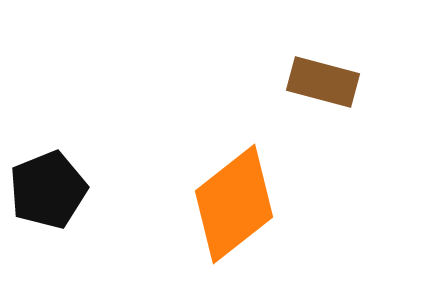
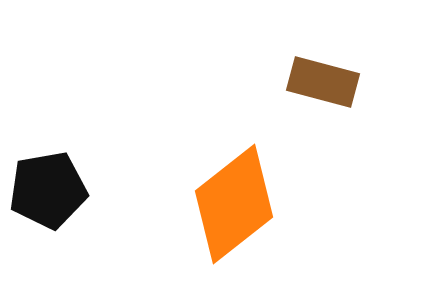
black pentagon: rotated 12 degrees clockwise
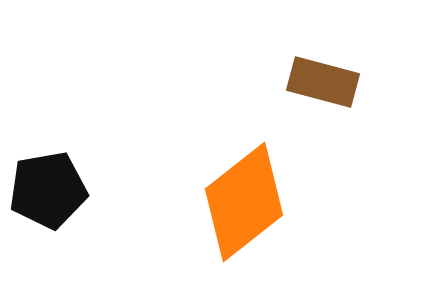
orange diamond: moved 10 px right, 2 px up
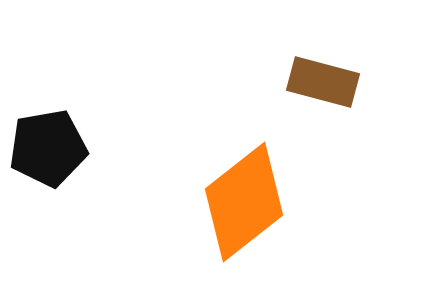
black pentagon: moved 42 px up
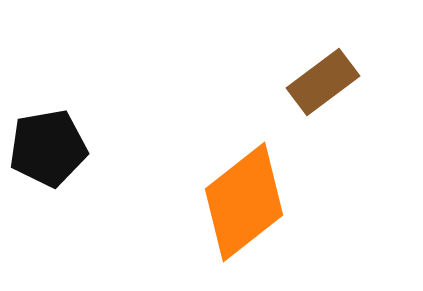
brown rectangle: rotated 52 degrees counterclockwise
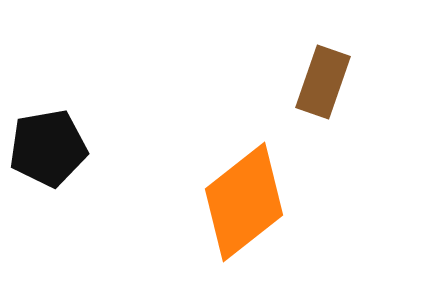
brown rectangle: rotated 34 degrees counterclockwise
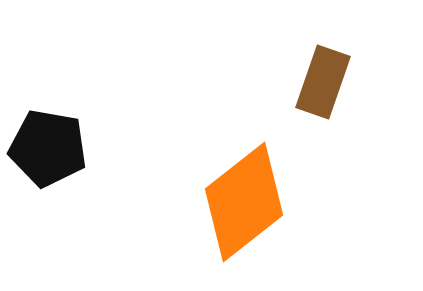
black pentagon: rotated 20 degrees clockwise
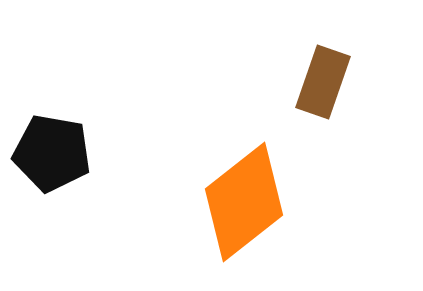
black pentagon: moved 4 px right, 5 px down
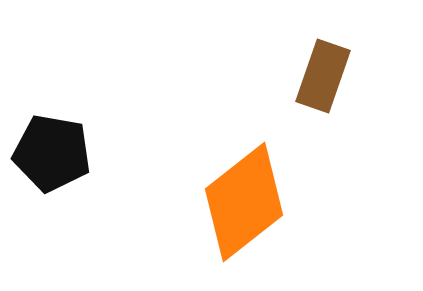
brown rectangle: moved 6 px up
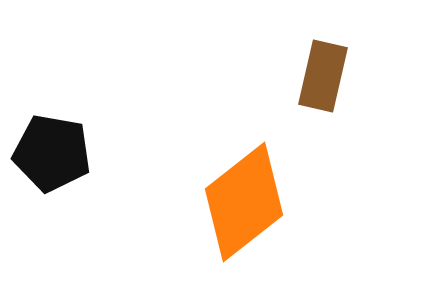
brown rectangle: rotated 6 degrees counterclockwise
